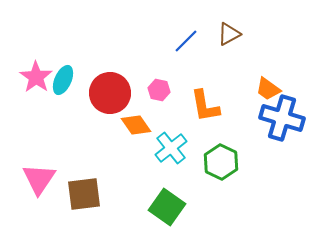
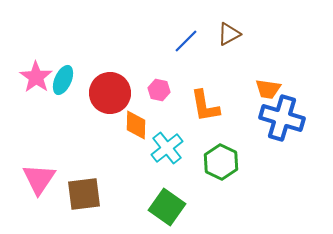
orange trapezoid: rotated 28 degrees counterclockwise
orange diamond: rotated 36 degrees clockwise
cyan cross: moved 4 px left
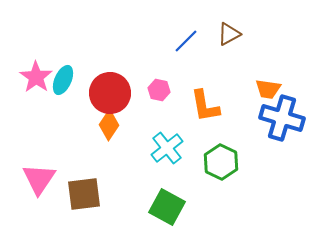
orange diamond: moved 27 px left; rotated 32 degrees clockwise
green square: rotated 6 degrees counterclockwise
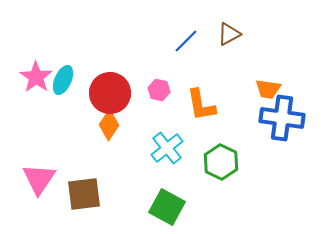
orange L-shape: moved 4 px left, 1 px up
blue cross: rotated 9 degrees counterclockwise
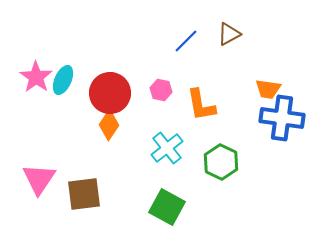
pink hexagon: moved 2 px right
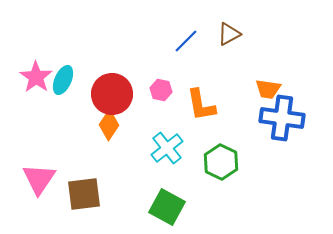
red circle: moved 2 px right, 1 px down
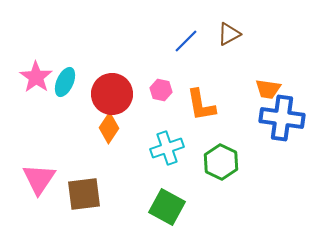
cyan ellipse: moved 2 px right, 2 px down
orange diamond: moved 3 px down
cyan cross: rotated 20 degrees clockwise
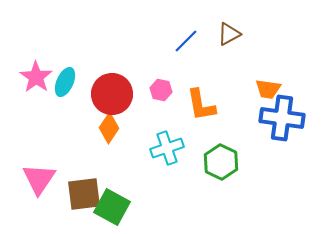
green square: moved 55 px left
